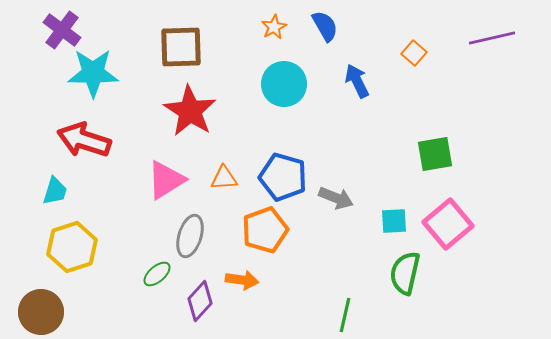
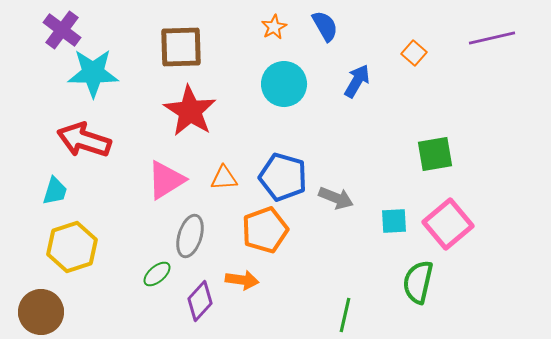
blue arrow: rotated 56 degrees clockwise
green semicircle: moved 13 px right, 9 px down
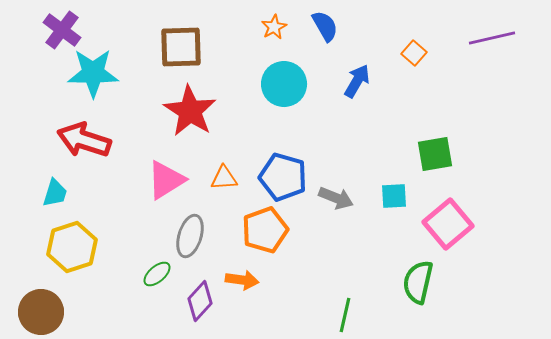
cyan trapezoid: moved 2 px down
cyan square: moved 25 px up
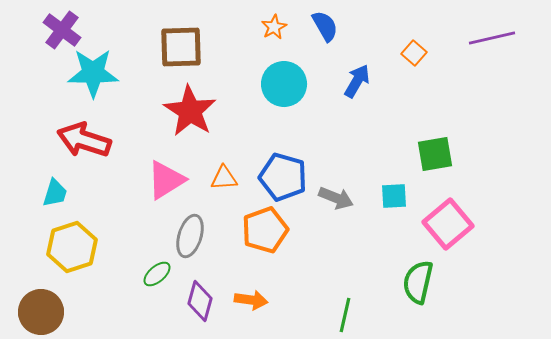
orange arrow: moved 9 px right, 20 px down
purple diamond: rotated 27 degrees counterclockwise
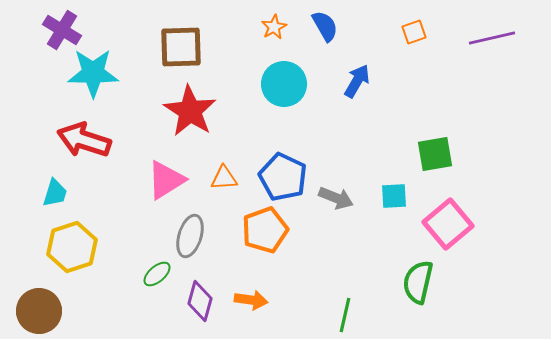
purple cross: rotated 6 degrees counterclockwise
orange square: moved 21 px up; rotated 30 degrees clockwise
blue pentagon: rotated 9 degrees clockwise
brown circle: moved 2 px left, 1 px up
